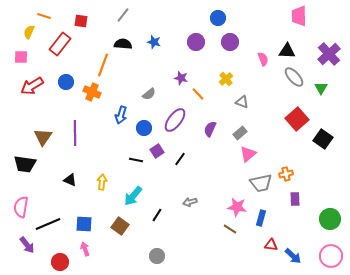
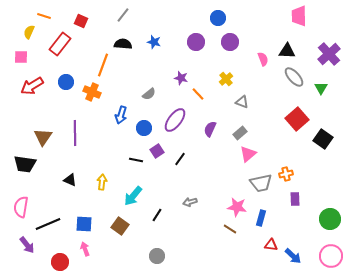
red square at (81, 21): rotated 16 degrees clockwise
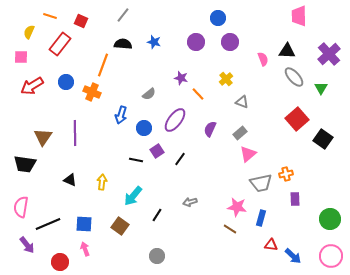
orange line at (44, 16): moved 6 px right
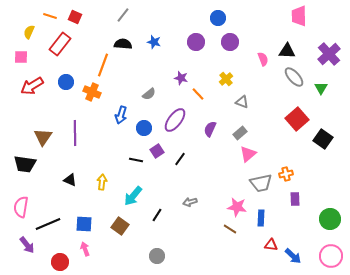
red square at (81, 21): moved 6 px left, 4 px up
blue rectangle at (261, 218): rotated 14 degrees counterclockwise
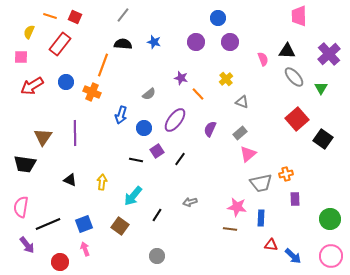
blue square at (84, 224): rotated 24 degrees counterclockwise
brown line at (230, 229): rotated 24 degrees counterclockwise
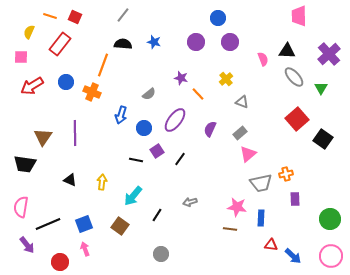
gray circle at (157, 256): moved 4 px right, 2 px up
